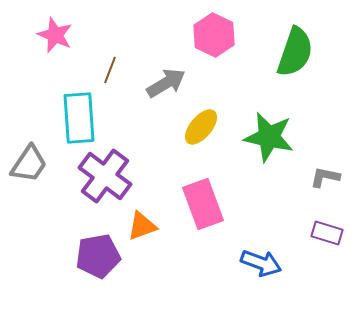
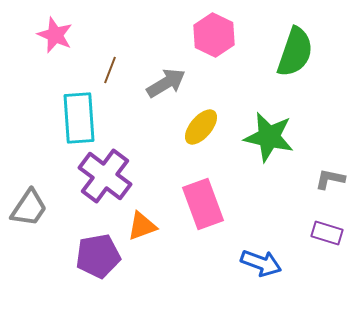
gray trapezoid: moved 44 px down
gray L-shape: moved 5 px right, 2 px down
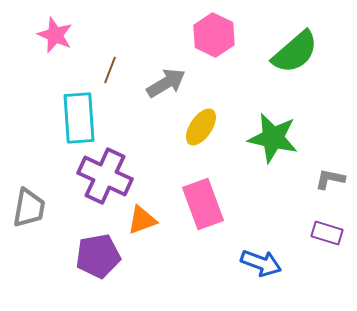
green semicircle: rotated 30 degrees clockwise
yellow ellipse: rotated 6 degrees counterclockwise
green star: moved 4 px right, 1 px down
purple cross: rotated 12 degrees counterclockwise
gray trapezoid: rotated 24 degrees counterclockwise
orange triangle: moved 6 px up
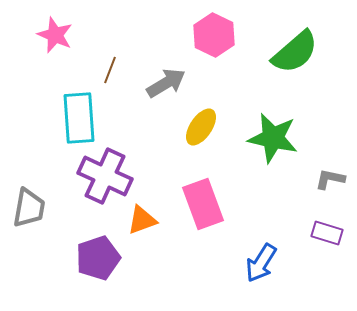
purple pentagon: moved 2 px down; rotated 9 degrees counterclockwise
blue arrow: rotated 102 degrees clockwise
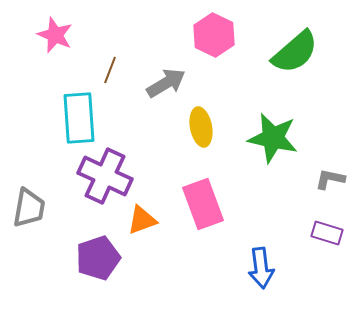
yellow ellipse: rotated 45 degrees counterclockwise
blue arrow: moved 5 px down; rotated 39 degrees counterclockwise
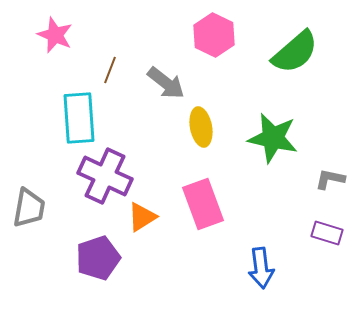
gray arrow: rotated 69 degrees clockwise
orange triangle: moved 3 px up; rotated 12 degrees counterclockwise
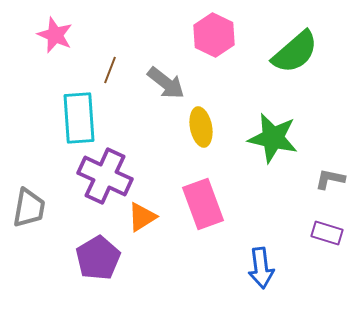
purple pentagon: rotated 12 degrees counterclockwise
